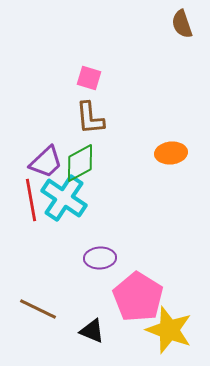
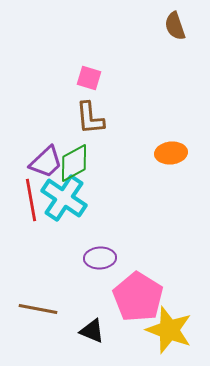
brown semicircle: moved 7 px left, 2 px down
green diamond: moved 6 px left
brown line: rotated 15 degrees counterclockwise
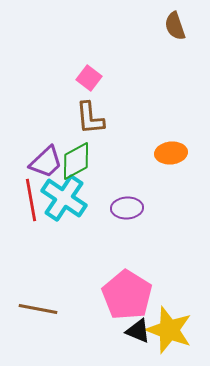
pink square: rotated 20 degrees clockwise
green diamond: moved 2 px right, 2 px up
purple ellipse: moved 27 px right, 50 px up
pink pentagon: moved 11 px left, 2 px up
black triangle: moved 46 px right
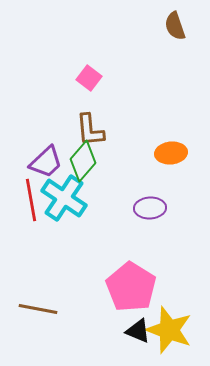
brown L-shape: moved 12 px down
green diamond: moved 7 px right; rotated 21 degrees counterclockwise
purple ellipse: moved 23 px right
pink pentagon: moved 4 px right, 8 px up
